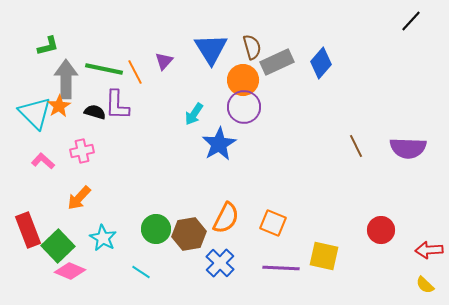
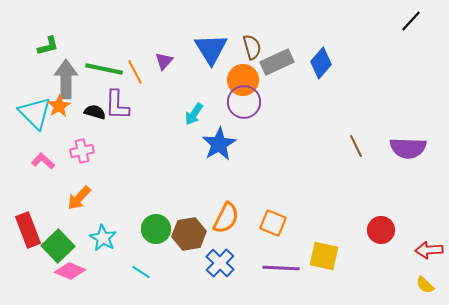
purple circle: moved 5 px up
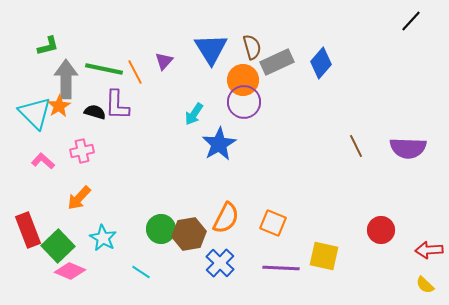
green circle: moved 5 px right
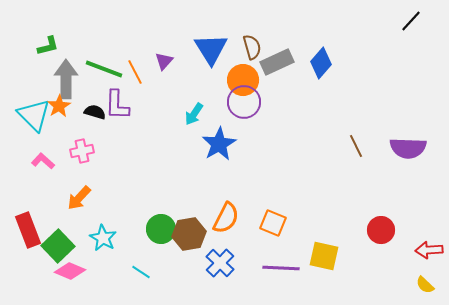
green line: rotated 9 degrees clockwise
cyan triangle: moved 1 px left, 2 px down
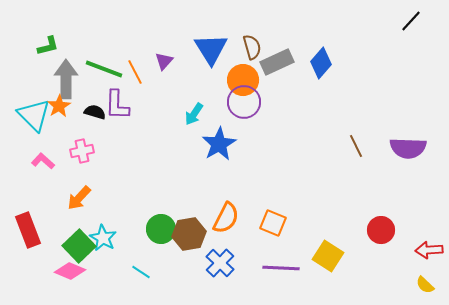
green square: moved 21 px right
yellow square: moved 4 px right; rotated 20 degrees clockwise
